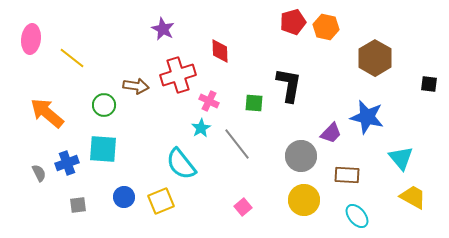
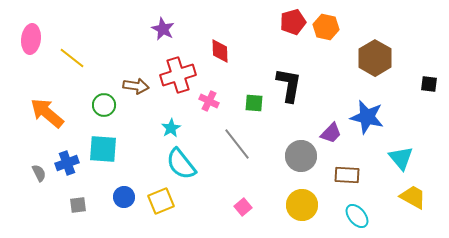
cyan star: moved 30 px left
yellow circle: moved 2 px left, 5 px down
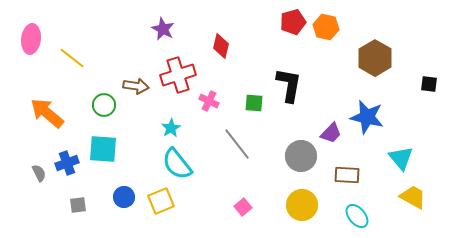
red diamond: moved 1 px right, 5 px up; rotated 15 degrees clockwise
cyan semicircle: moved 4 px left
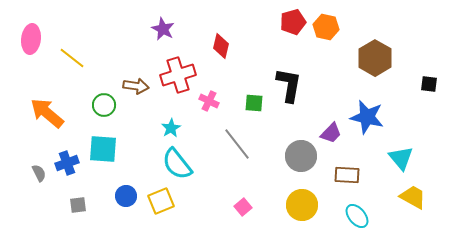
blue circle: moved 2 px right, 1 px up
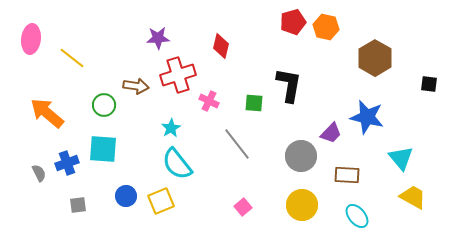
purple star: moved 5 px left, 9 px down; rotated 30 degrees counterclockwise
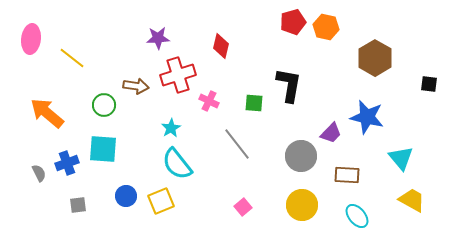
yellow trapezoid: moved 1 px left, 3 px down
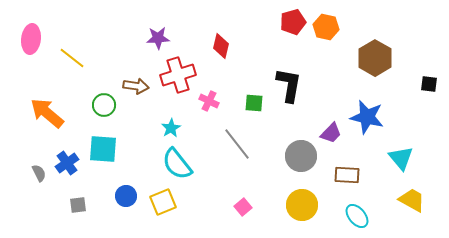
blue cross: rotated 15 degrees counterclockwise
yellow square: moved 2 px right, 1 px down
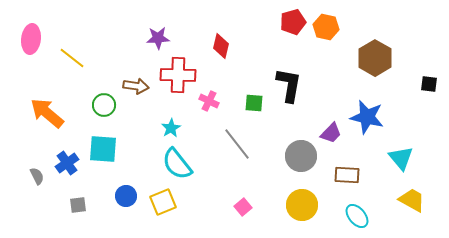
red cross: rotated 20 degrees clockwise
gray semicircle: moved 2 px left, 3 px down
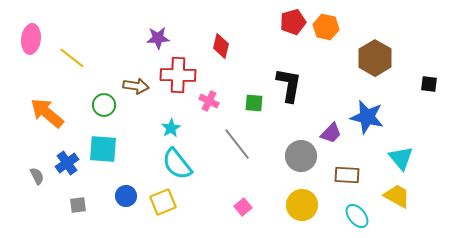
yellow trapezoid: moved 15 px left, 4 px up
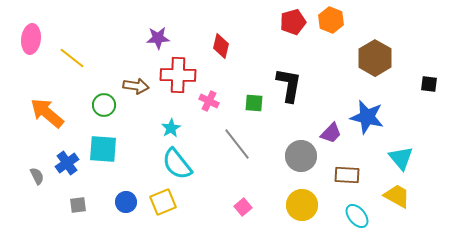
orange hexagon: moved 5 px right, 7 px up; rotated 10 degrees clockwise
blue circle: moved 6 px down
